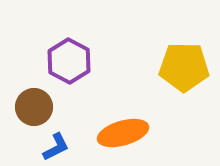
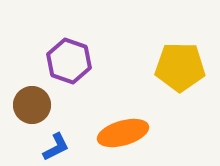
purple hexagon: rotated 9 degrees counterclockwise
yellow pentagon: moved 4 px left
brown circle: moved 2 px left, 2 px up
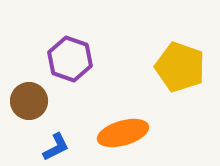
purple hexagon: moved 1 px right, 2 px up
yellow pentagon: rotated 18 degrees clockwise
brown circle: moved 3 px left, 4 px up
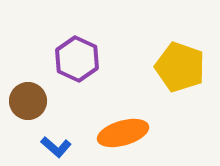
purple hexagon: moved 7 px right; rotated 6 degrees clockwise
brown circle: moved 1 px left
blue L-shape: rotated 68 degrees clockwise
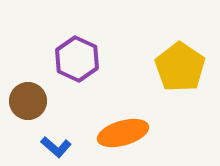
yellow pentagon: rotated 15 degrees clockwise
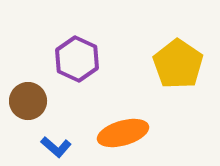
yellow pentagon: moved 2 px left, 3 px up
